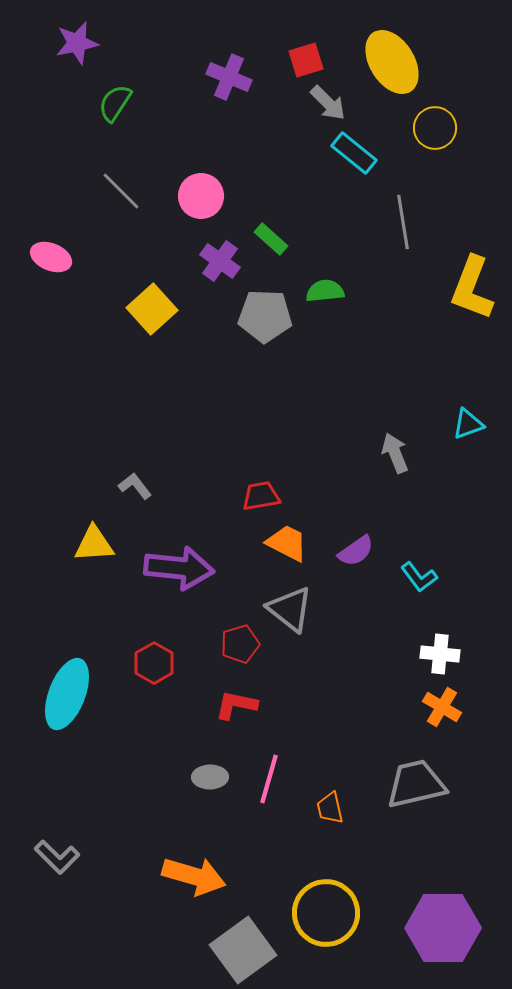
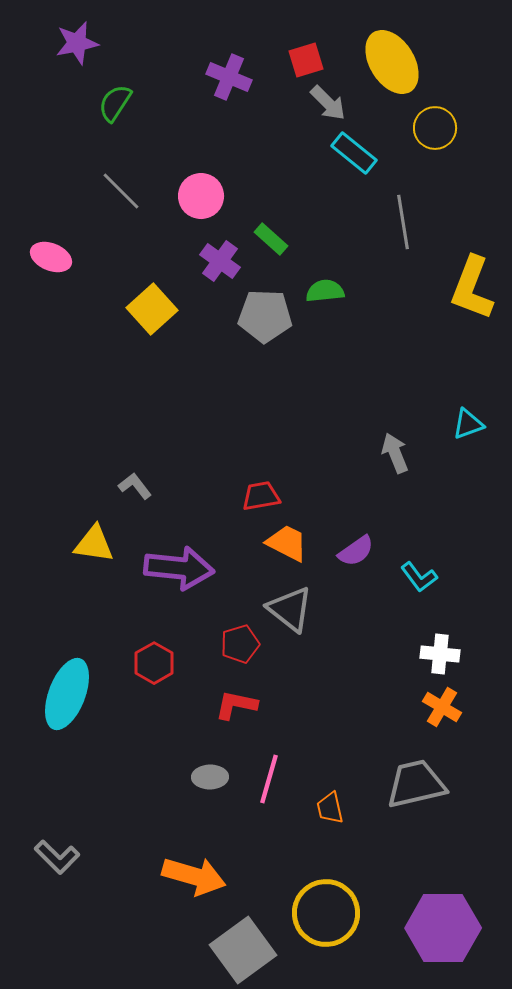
yellow triangle at (94, 544): rotated 12 degrees clockwise
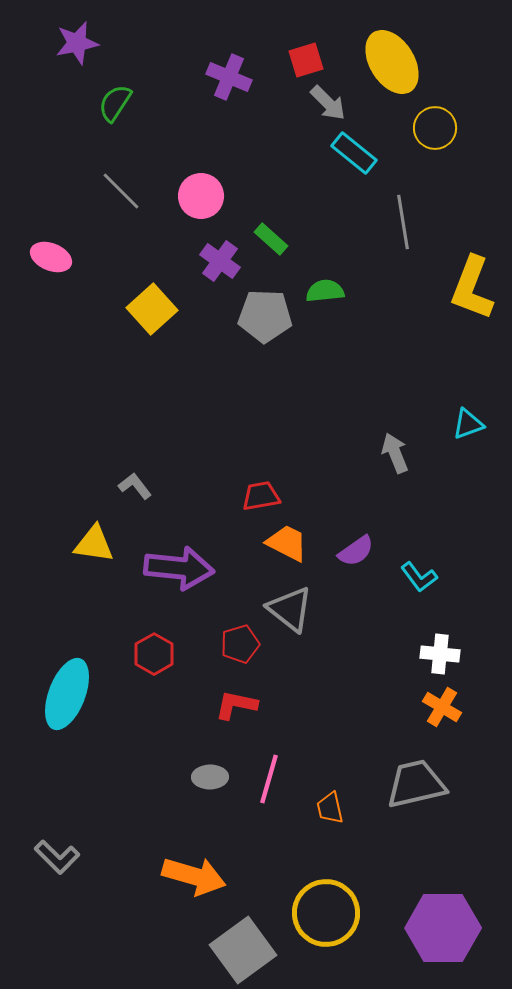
red hexagon at (154, 663): moved 9 px up
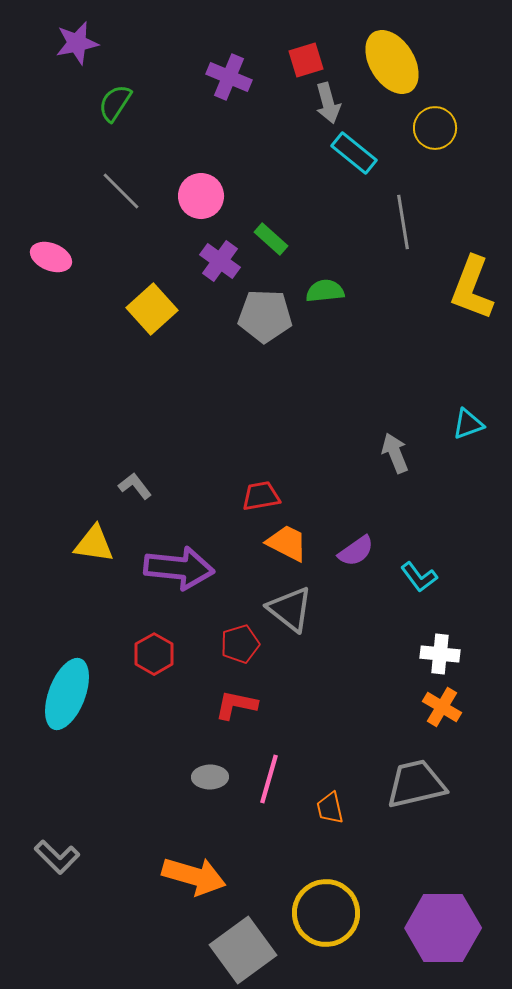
gray arrow at (328, 103): rotated 30 degrees clockwise
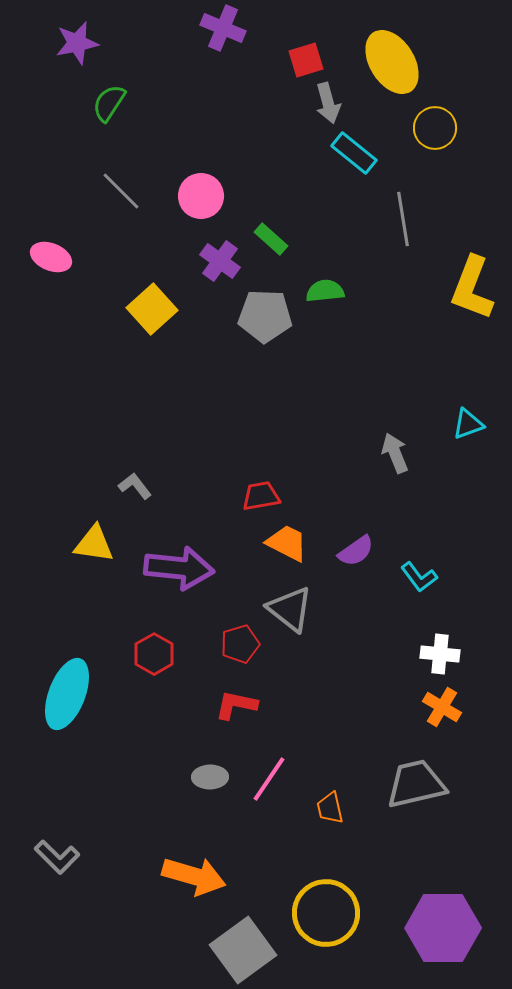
purple cross at (229, 77): moved 6 px left, 49 px up
green semicircle at (115, 103): moved 6 px left
gray line at (403, 222): moved 3 px up
pink line at (269, 779): rotated 18 degrees clockwise
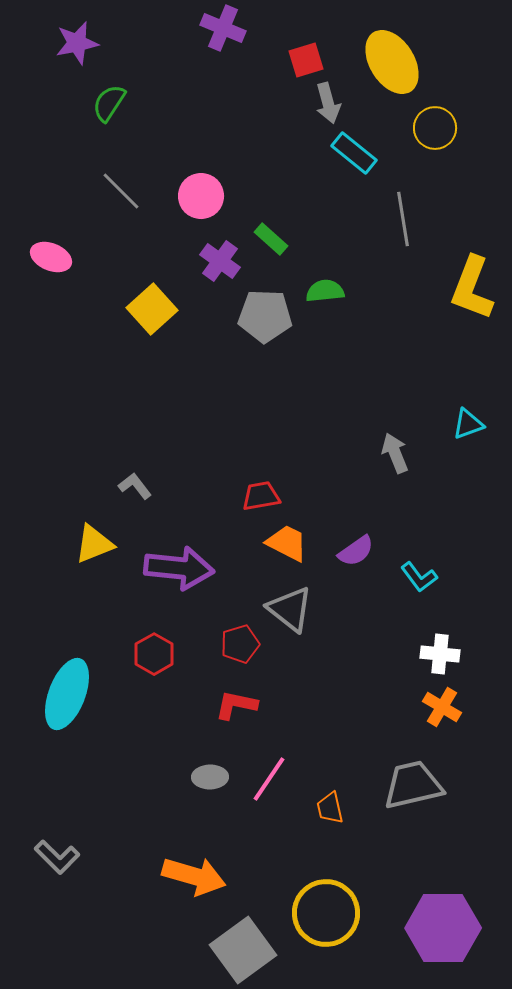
yellow triangle at (94, 544): rotated 30 degrees counterclockwise
gray trapezoid at (416, 784): moved 3 px left, 1 px down
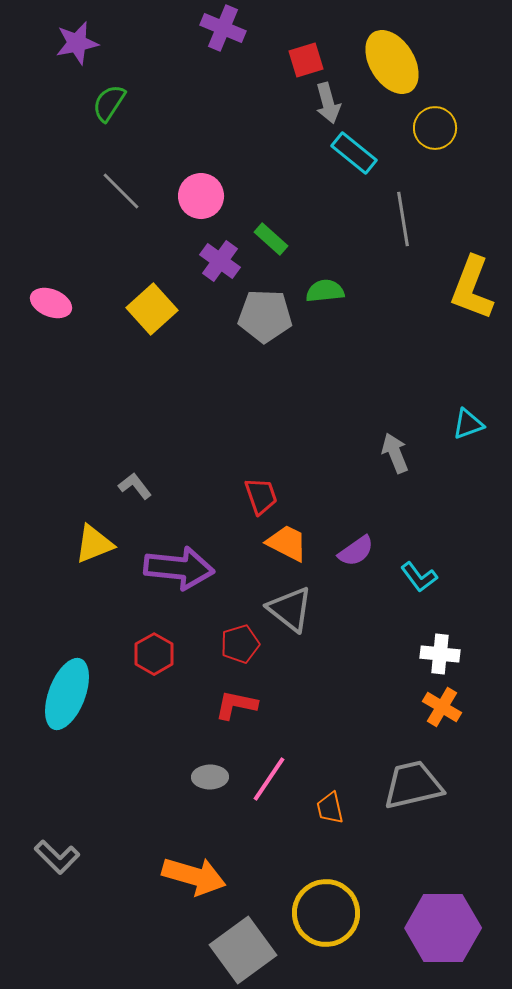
pink ellipse at (51, 257): moved 46 px down
red trapezoid at (261, 496): rotated 81 degrees clockwise
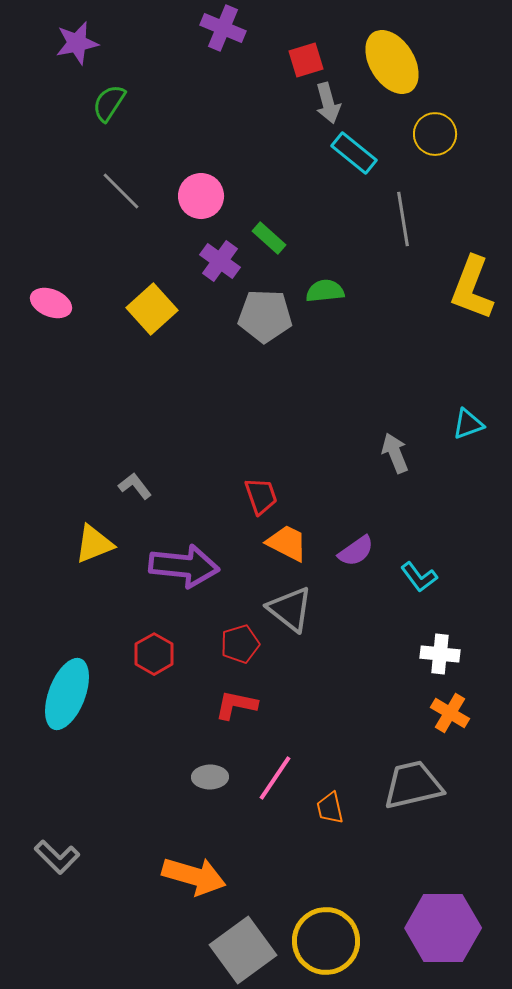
yellow circle at (435, 128): moved 6 px down
green rectangle at (271, 239): moved 2 px left, 1 px up
purple arrow at (179, 568): moved 5 px right, 2 px up
orange cross at (442, 707): moved 8 px right, 6 px down
pink line at (269, 779): moved 6 px right, 1 px up
yellow circle at (326, 913): moved 28 px down
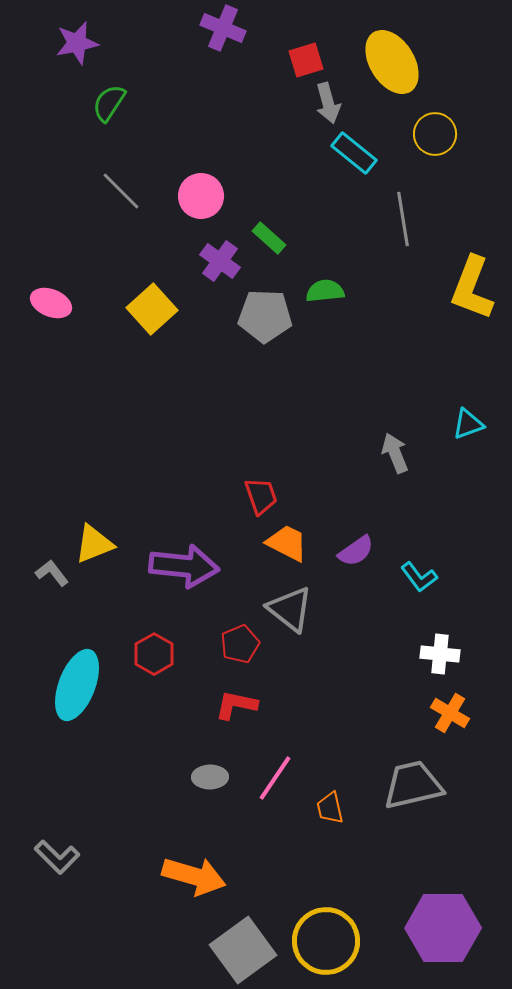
gray L-shape at (135, 486): moved 83 px left, 87 px down
red pentagon at (240, 644): rotated 6 degrees counterclockwise
cyan ellipse at (67, 694): moved 10 px right, 9 px up
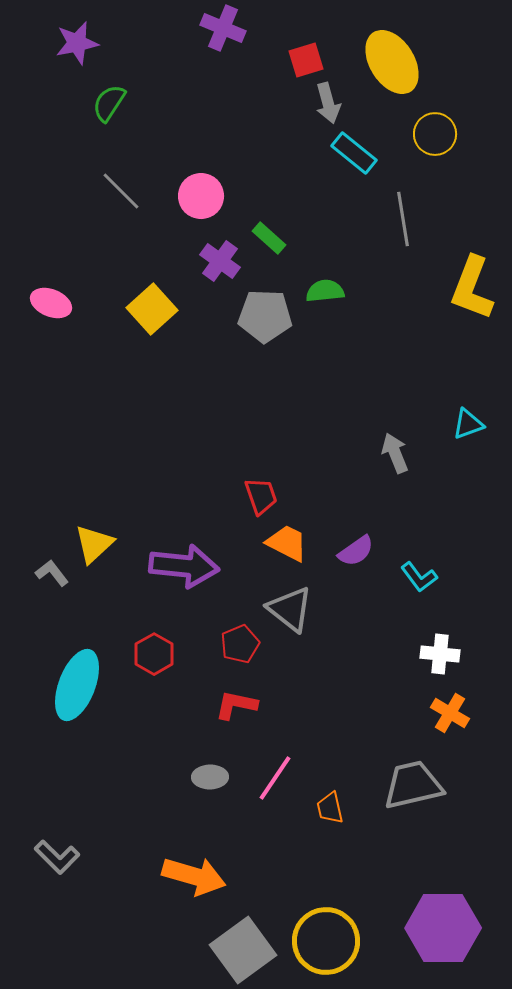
yellow triangle at (94, 544): rotated 21 degrees counterclockwise
